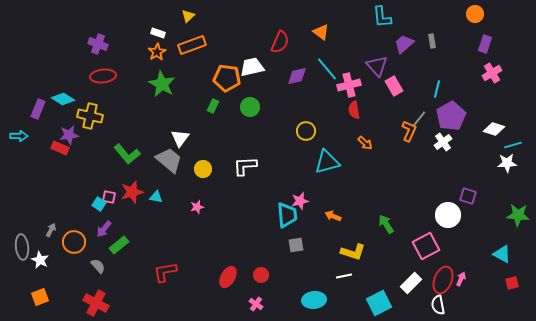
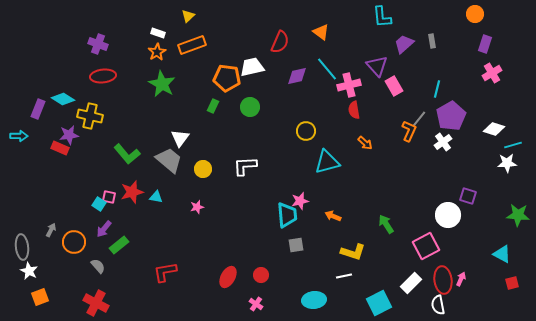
white star at (40, 260): moved 11 px left, 11 px down
red ellipse at (443, 280): rotated 28 degrees counterclockwise
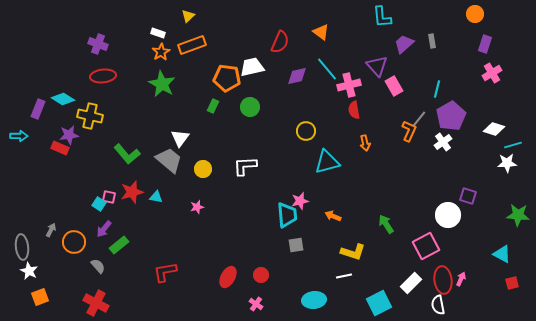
orange star at (157, 52): moved 4 px right
orange arrow at (365, 143): rotated 35 degrees clockwise
